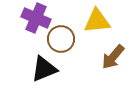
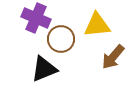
yellow triangle: moved 4 px down
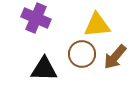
brown circle: moved 21 px right, 15 px down
brown arrow: moved 2 px right
black triangle: rotated 24 degrees clockwise
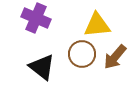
black triangle: moved 2 px left, 2 px up; rotated 36 degrees clockwise
